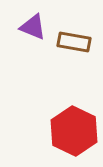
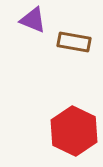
purple triangle: moved 7 px up
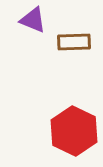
brown rectangle: rotated 12 degrees counterclockwise
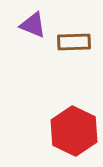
purple triangle: moved 5 px down
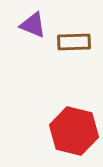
red hexagon: rotated 12 degrees counterclockwise
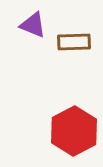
red hexagon: rotated 18 degrees clockwise
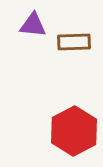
purple triangle: rotated 16 degrees counterclockwise
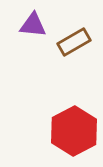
brown rectangle: rotated 28 degrees counterclockwise
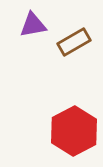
purple triangle: rotated 16 degrees counterclockwise
